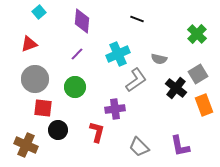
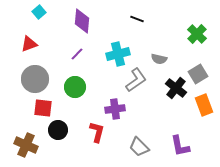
cyan cross: rotated 10 degrees clockwise
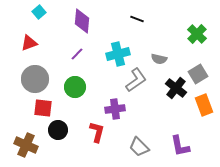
red triangle: moved 1 px up
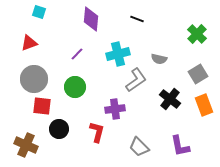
cyan square: rotated 32 degrees counterclockwise
purple diamond: moved 9 px right, 2 px up
gray circle: moved 1 px left
black cross: moved 6 px left, 11 px down
red square: moved 1 px left, 2 px up
black circle: moved 1 px right, 1 px up
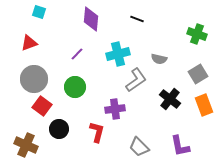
green cross: rotated 24 degrees counterclockwise
red square: rotated 30 degrees clockwise
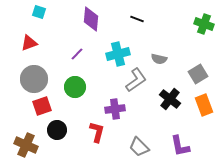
green cross: moved 7 px right, 10 px up
red square: rotated 36 degrees clockwise
black circle: moved 2 px left, 1 px down
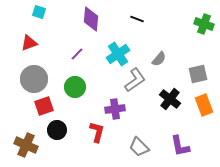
cyan cross: rotated 20 degrees counterclockwise
gray semicircle: rotated 63 degrees counterclockwise
gray square: rotated 18 degrees clockwise
gray L-shape: moved 1 px left
red square: moved 2 px right
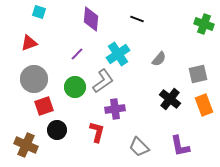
gray L-shape: moved 32 px left, 1 px down
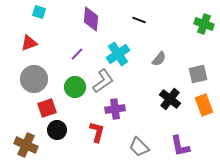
black line: moved 2 px right, 1 px down
red square: moved 3 px right, 2 px down
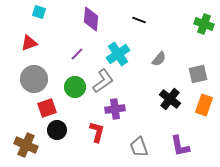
orange rectangle: rotated 40 degrees clockwise
gray trapezoid: rotated 25 degrees clockwise
